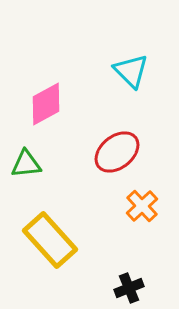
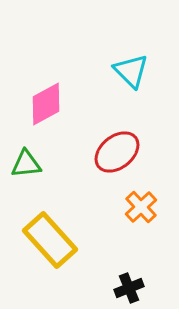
orange cross: moved 1 px left, 1 px down
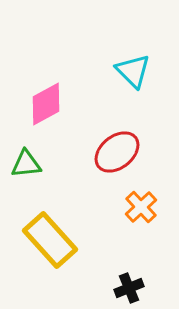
cyan triangle: moved 2 px right
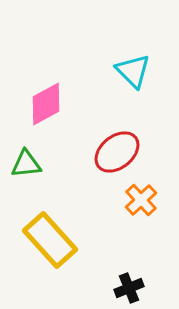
orange cross: moved 7 px up
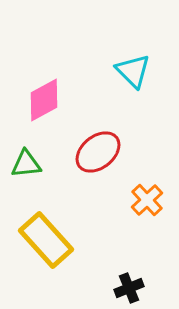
pink diamond: moved 2 px left, 4 px up
red ellipse: moved 19 px left
orange cross: moved 6 px right
yellow rectangle: moved 4 px left
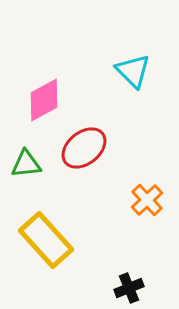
red ellipse: moved 14 px left, 4 px up
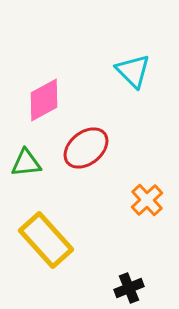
red ellipse: moved 2 px right
green triangle: moved 1 px up
